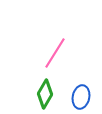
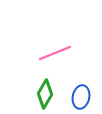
pink line: rotated 36 degrees clockwise
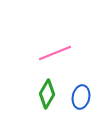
green diamond: moved 2 px right
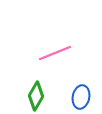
green diamond: moved 11 px left, 2 px down
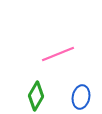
pink line: moved 3 px right, 1 px down
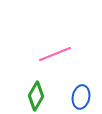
pink line: moved 3 px left
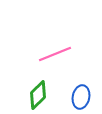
green diamond: moved 2 px right, 1 px up; rotated 16 degrees clockwise
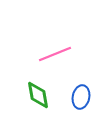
green diamond: rotated 56 degrees counterclockwise
